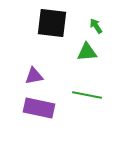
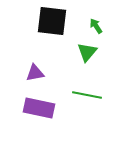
black square: moved 2 px up
green triangle: rotated 45 degrees counterclockwise
purple triangle: moved 1 px right, 3 px up
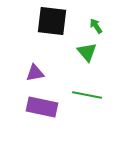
green triangle: rotated 20 degrees counterclockwise
purple rectangle: moved 3 px right, 1 px up
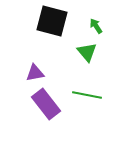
black square: rotated 8 degrees clockwise
purple rectangle: moved 4 px right, 3 px up; rotated 40 degrees clockwise
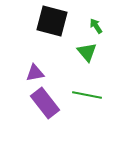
purple rectangle: moved 1 px left, 1 px up
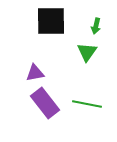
black square: moved 1 px left; rotated 16 degrees counterclockwise
green arrow: rotated 133 degrees counterclockwise
green triangle: rotated 15 degrees clockwise
green line: moved 9 px down
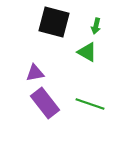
black square: moved 3 px right, 1 px down; rotated 16 degrees clockwise
green triangle: rotated 35 degrees counterclockwise
green line: moved 3 px right; rotated 8 degrees clockwise
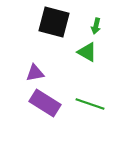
purple rectangle: rotated 20 degrees counterclockwise
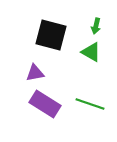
black square: moved 3 px left, 13 px down
green triangle: moved 4 px right
purple rectangle: moved 1 px down
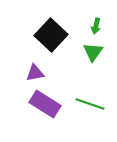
black square: rotated 28 degrees clockwise
green triangle: moved 2 px right; rotated 35 degrees clockwise
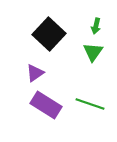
black square: moved 2 px left, 1 px up
purple triangle: rotated 24 degrees counterclockwise
purple rectangle: moved 1 px right, 1 px down
